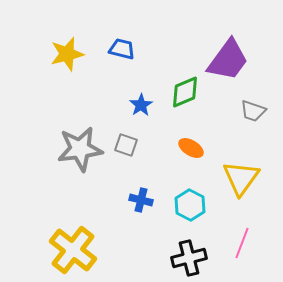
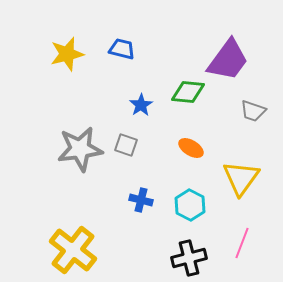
green diamond: moved 3 px right; rotated 28 degrees clockwise
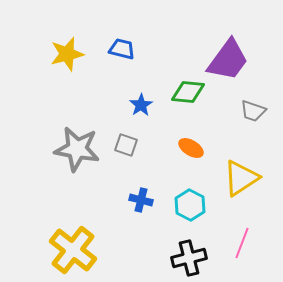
gray star: moved 3 px left; rotated 18 degrees clockwise
yellow triangle: rotated 21 degrees clockwise
